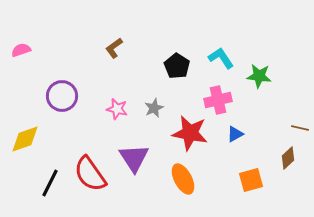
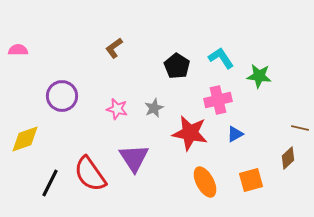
pink semicircle: moved 3 px left; rotated 18 degrees clockwise
orange ellipse: moved 22 px right, 3 px down
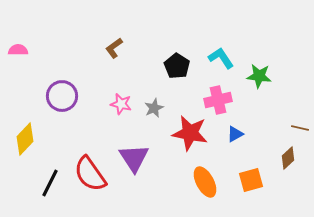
pink star: moved 4 px right, 5 px up
yellow diamond: rotated 28 degrees counterclockwise
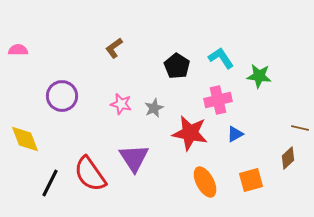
yellow diamond: rotated 64 degrees counterclockwise
